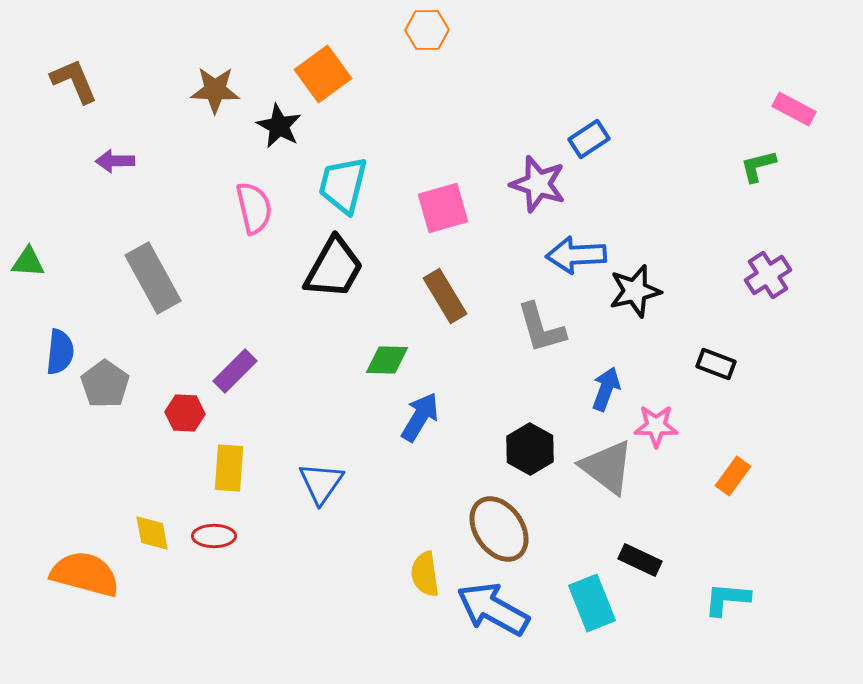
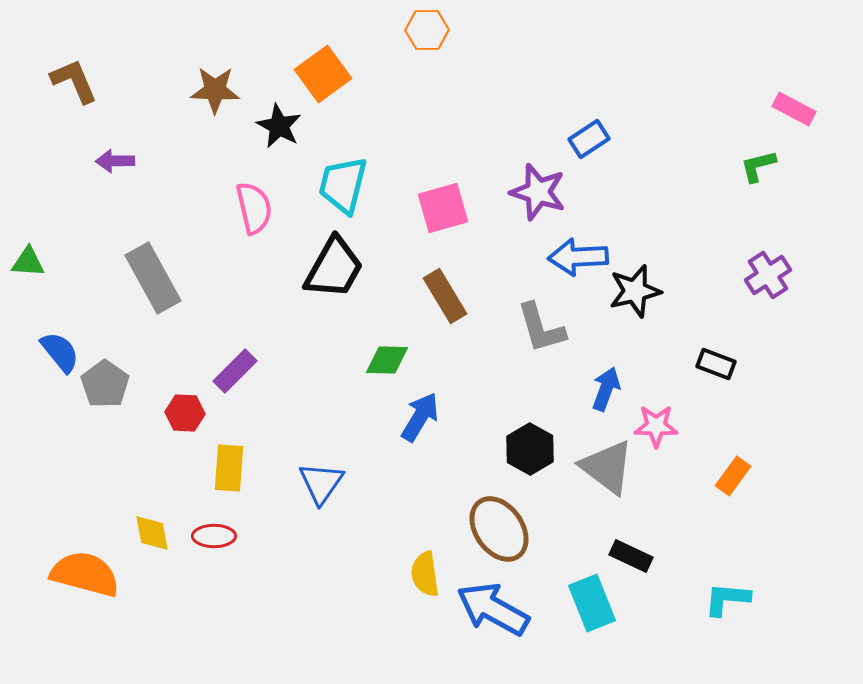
purple star at (538, 184): moved 8 px down
blue arrow at (576, 255): moved 2 px right, 2 px down
blue semicircle at (60, 352): rotated 45 degrees counterclockwise
black rectangle at (640, 560): moved 9 px left, 4 px up
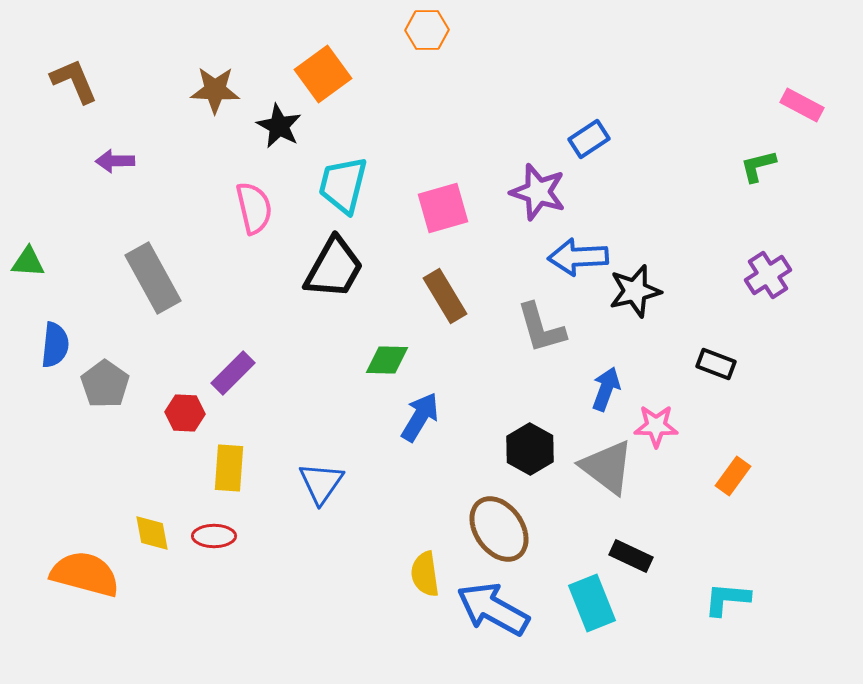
pink rectangle at (794, 109): moved 8 px right, 4 px up
blue semicircle at (60, 352): moved 5 px left, 7 px up; rotated 45 degrees clockwise
purple rectangle at (235, 371): moved 2 px left, 2 px down
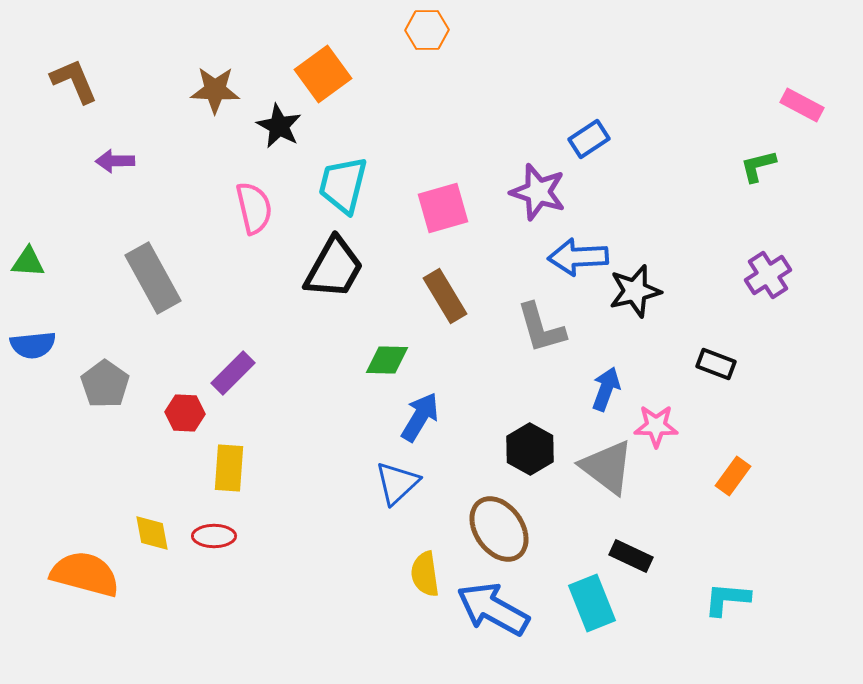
blue semicircle at (55, 345): moved 22 px left; rotated 78 degrees clockwise
blue triangle at (321, 483): moved 76 px right; rotated 12 degrees clockwise
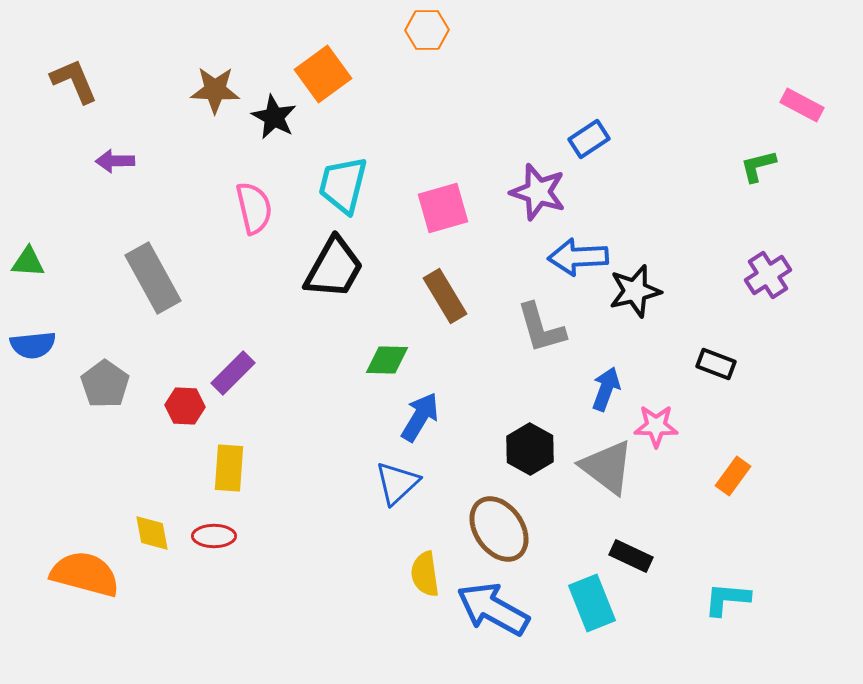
black star at (279, 126): moved 5 px left, 9 px up
red hexagon at (185, 413): moved 7 px up
